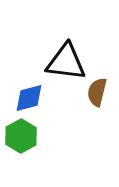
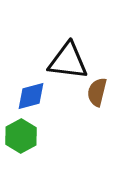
black triangle: moved 2 px right, 1 px up
blue diamond: moved 2 px right, 2 px up
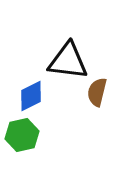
blue diamond: rotated 12 degrees counterclockwise
green hexagon: moved 1 px right, 1 px up; rotated 16 degrees clockwise
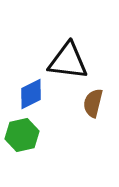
brown semicircle: moved 4 px left, 11 px down
blue diamond: moved 2 px up
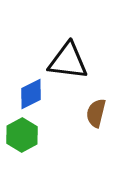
brown semicircle: moved 3 px right, 10 px down
green hexagon: rotated 16 degrees counterclockwise
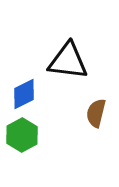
blue diamond: moved 7 px left
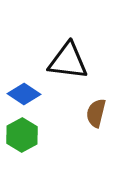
blue diamond: rotated 60 degrees clockwise
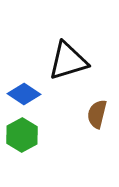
black triangle: rotated 24 degrees counterclockwise
brown semicircle: moved 1 px right, 1 px down
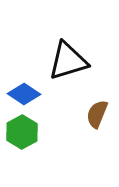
brown semicircle: rotated 8 degrees clockwise
green hexagon: moved 3 px up
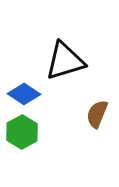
black triangle: moved 3 px left
